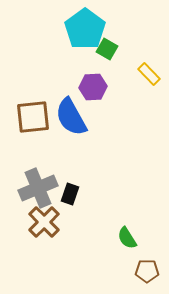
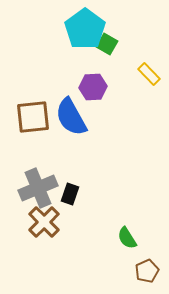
green square: moved 5 px up
brown pentagon: rotated 25 degrees counterclockwise
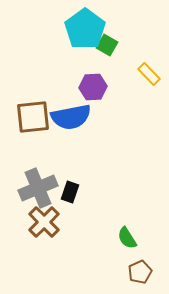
green square: moved 1 px down
blue semicircle: rotated 72 degrees counterclockwise
black rectangle: moved 2 px up
brown pentagon: moved 7 px left, 1 px down
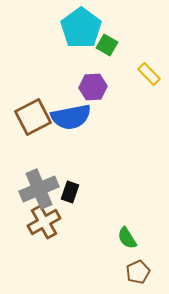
cyan pentagon: moved 4 px left, 1 px up
brown square: rotated 21 degrees counterclockwise
gray cross: moved 1 px right, 1 px down
brown cross: rotated 16 degrees clockwise
brown pentagon: moved 2 px left
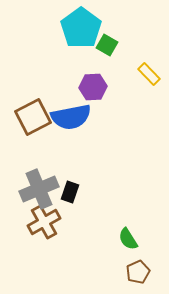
green semicircle: moved 1 px right, 1 px down
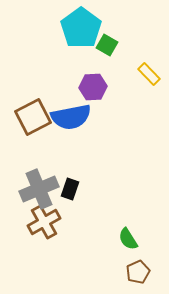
black rectangle: moved 3 px up
